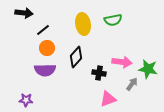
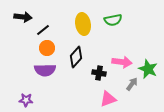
black arrow: moved 1 px left, 4 px down
green star: rotated 12 degrees clockwise
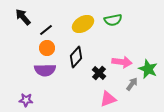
black arrow: rotated 138 degrees counterclockwise
yellow ellipse: rotated 70 degrees clockwise
black line: moved 3 px right
black cross: rotated 32 degrees clockwise
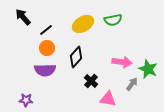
black cross: moved 8 px left, 8 px down
pink triangle: rotated 30 degrees clockwise
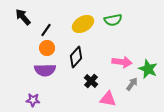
black line: rotated 16 degrees counterclockwise
purple star: moved 7 px right
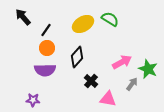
green semicircle: moved 3 px left, 1 px up; rotated 138 degrees counterclockwise
black diamond: moved 1 px right
pink arrow: rotated 36 degrees counterclockwise
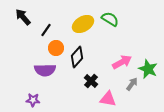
orange circle: moved 9 px right
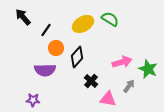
pink arrow: rotated 12 degrees clockwise
gray arrow: moved 3 px left, 2 px down
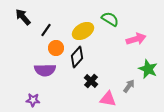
yellow ellipse: moved 7 px down
pink arrow: moved 14 px right, 23 px up
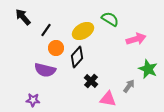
purple semicircle: rotated 15 degrees clockwise
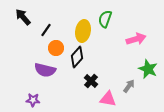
green semicircle: moved 5 px left; rotated 102 degrees counterclockwise
yellow ellipse: rotated 50 degrees counterclockwise
